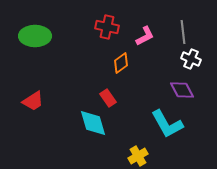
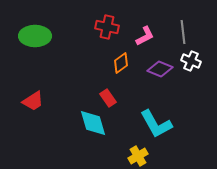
white cross: moved 2 px down
purple diamond: moved 22 px left, 21 px up; rotated 40 degrees counterclockwise
cyan L-shape: moved 11 px left
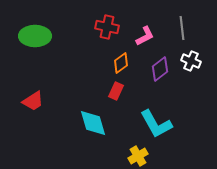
gray line: moved 1 px left, 4 px up
purple diamond: rotated 60 degrees counterclockwise
red rectangle: moved 8 px right, 7 px up; rotated 60 degrees clockwise
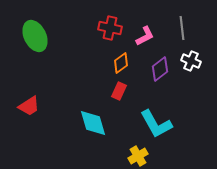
red cross: moved 3 px right, 1 px down
green ellipse: rotated 64 degrees clockwise
red rectangle: moved 3 px right
red trapezoid: moved 4 px left, 5 px down
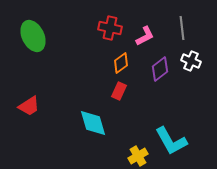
green ellipse: moved 2 px left
cyan L-shape: moved 15 px right, 17 px down
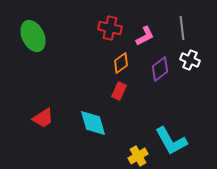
white cross: moved 1 px left, 1 px up
red trapezoid: moved 14 px right, 12 px down
